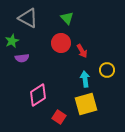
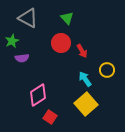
cyan arrow: rotated 28 degrees counterclockwise
yellow square: rotated 25 degrees counterclockwise
red square: moved 9 px left
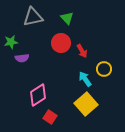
gray triangle: moved 5 px right, 1 px up; rotated 40 degrees counterclockwise
green star: moved 1 px left, 1 px down; rotated 16 degrees clockwise
yellow circle: moved 3 px left, 1 px up
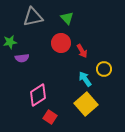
green star: moved 1 px left
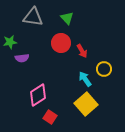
gray triangle: rotated 20 degrees clockwise
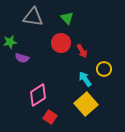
purple semicircle: rotated 24 degrees clockwise
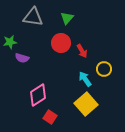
green triangle: rotated 24 degrees clockwise
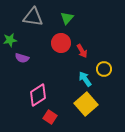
green star: moved 2 px up
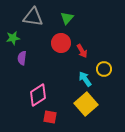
green star: moved 3 px right, 2 px up
purple semicircle: rotated 80 degrees clockwise
red square: rotated 24 degrees counterclockwise
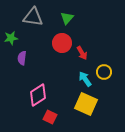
green star: moved 2 px left
red circle: moved 1 px right
red arrow: moved 2 px down
yellow circle: moved 3 px down
yellow square: rotated 25 degrees counterclockwise
red square: rotated 16 degrees clockwise
